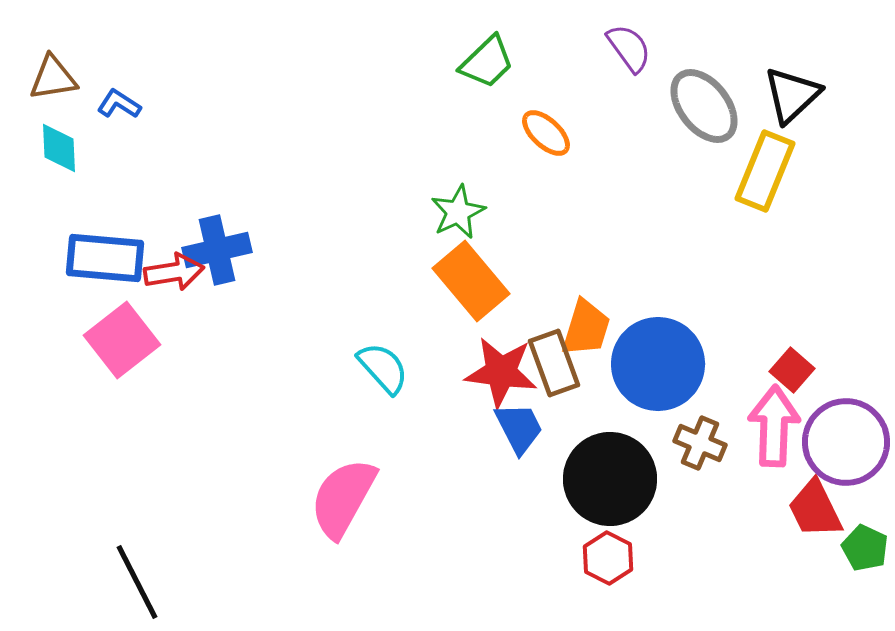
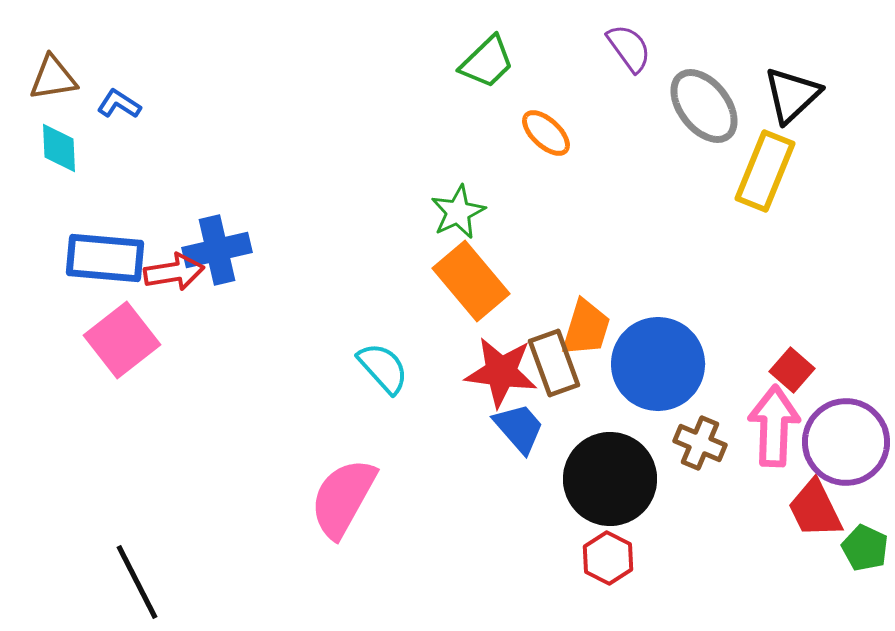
blue trapezoid: rotated 14 degrees counterclockwise
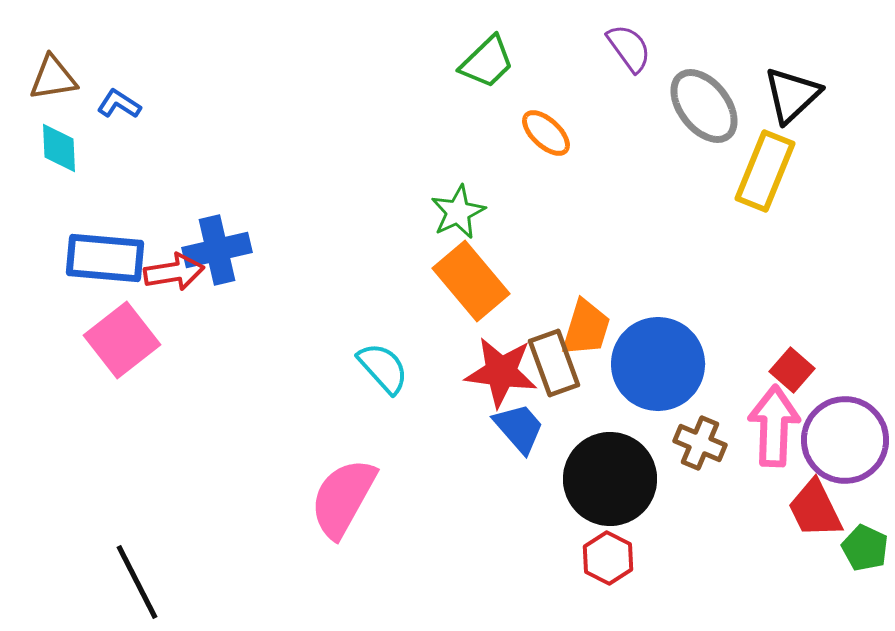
purple circle: moved 1 px left, 2 px up
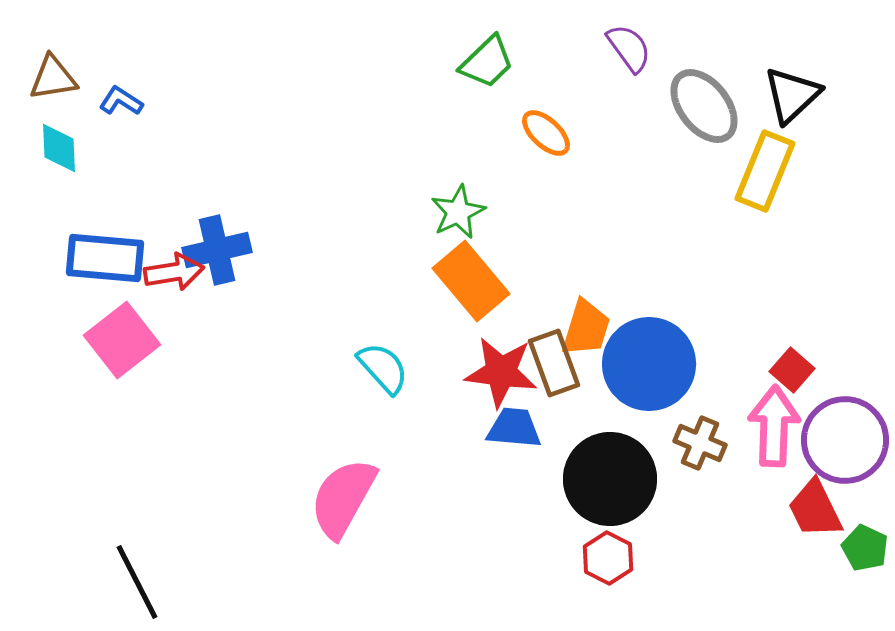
blue L-shape: moved 2 px right, 3 px up
blue circle: moved 9 px left
blue trapezoid: moved 5 px left; rotated 44 degrees counterclockwise
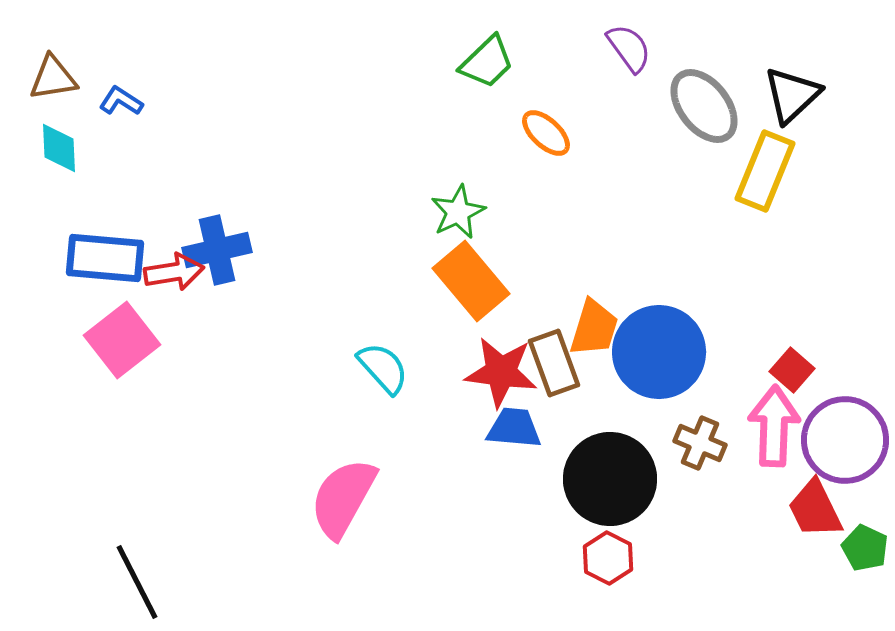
orange trapezoid: moved 8 px right
blue circle: moved 10 px right, 12 px up
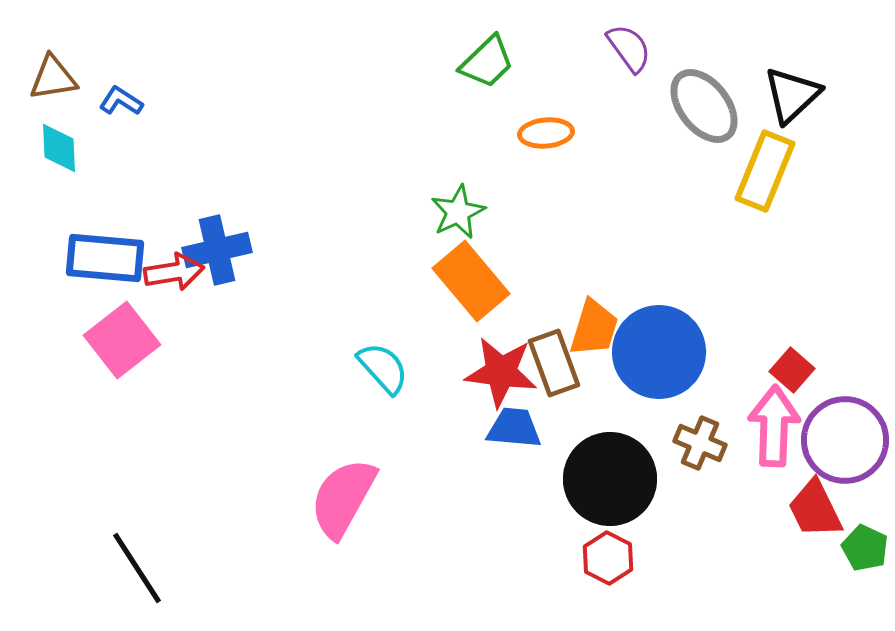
orange ellipse: rotated 48 degrees counterclockwise
black line: moved 14 px up; rotated 6 degrees counterclockwise
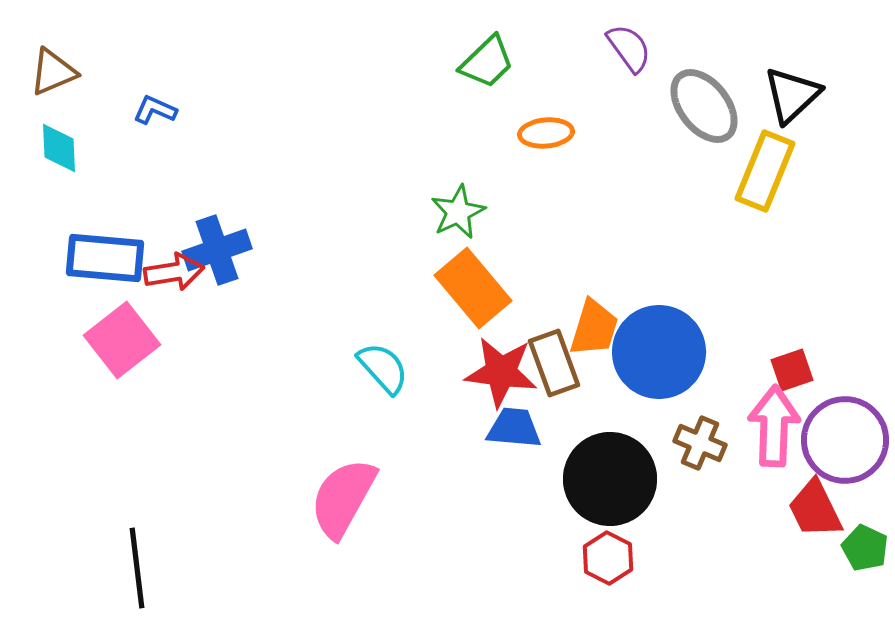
brown triangle: moved 6 px up; rotated 14 degrees counterclockwise
blue L-shape: moved 34 px right, 9 px down; rotated 9 degrees counterclockwise
blue cross: rotated 6 degrees counterclockwise
orange rectangle: moved 2 px right, 7 px down
red square: rotated 30 degrees clockwise
black line: rotated 26 degrees clockwise
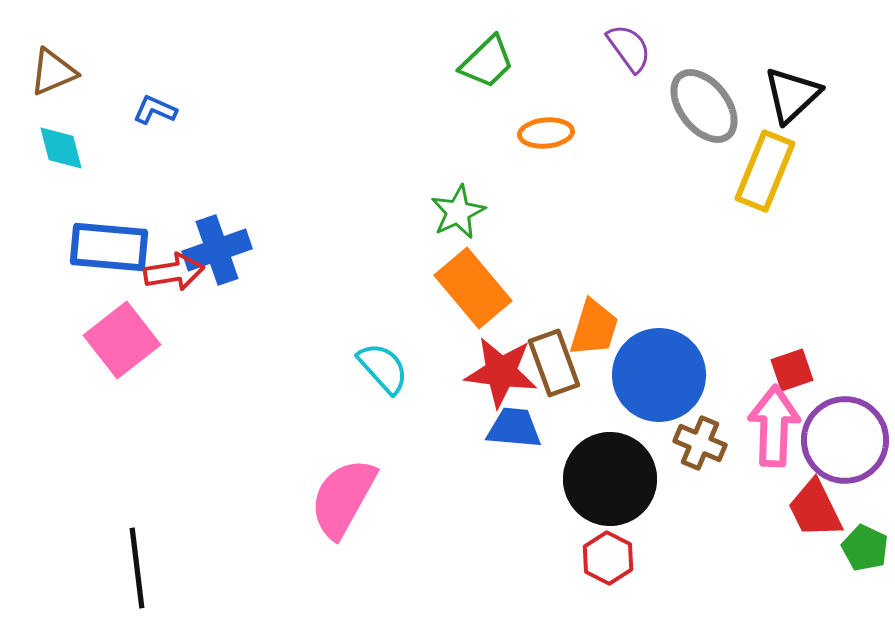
cyan diamond: moved 2 px right; rotated 12 degrees counterclockwise
blue rectangle: moved 4 px right, 11 px up
blue circle: moved 23 px down
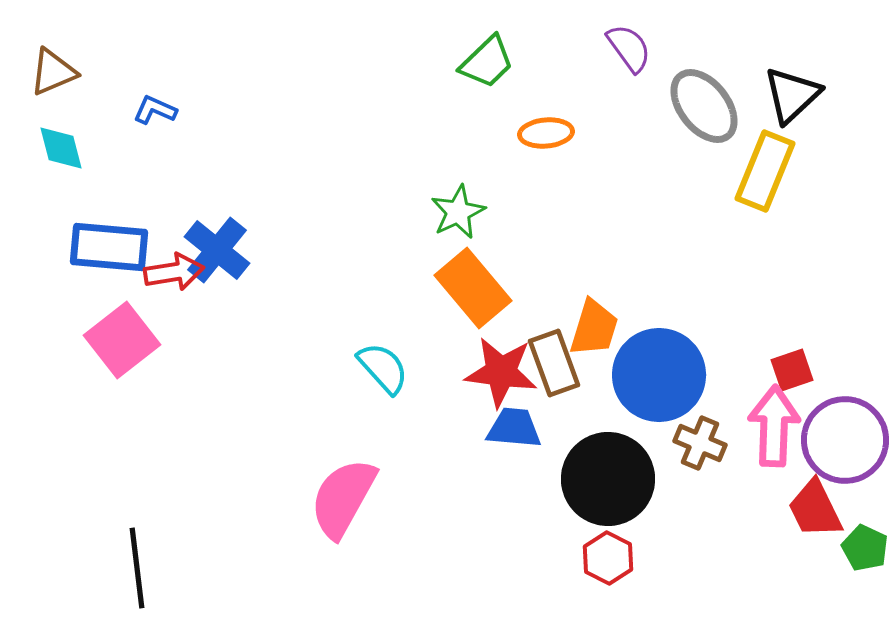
blue cross: rotated 32 degrees counterclockwise
black circle: moved 2 px left
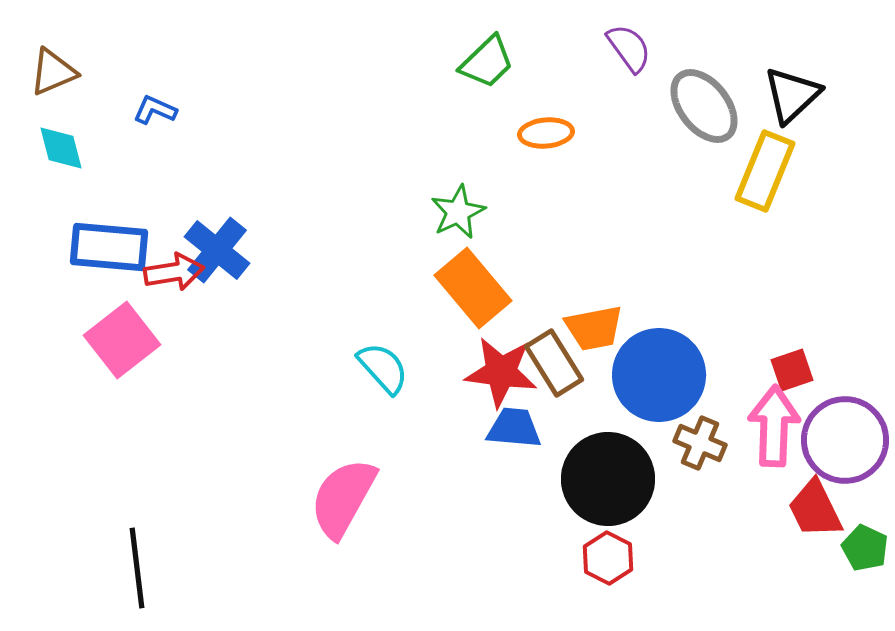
orange trapezoid: rotated 62 degrees clockwise
brown rectangle: rotated 12 degrees counterclockwise
